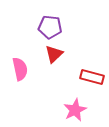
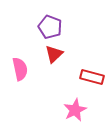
purple pentagon: rotated 15 degrees clockwise
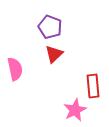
pink semicircle: moved 5 px left
red rectangle: moved 1 px right, 9 px down; rotated 70 degrees clockwise
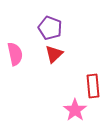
purple pentagon: moved 1 px down
pink semicircle: moved 15 px up
pink star: rotated 10 degrees counterclockwise
